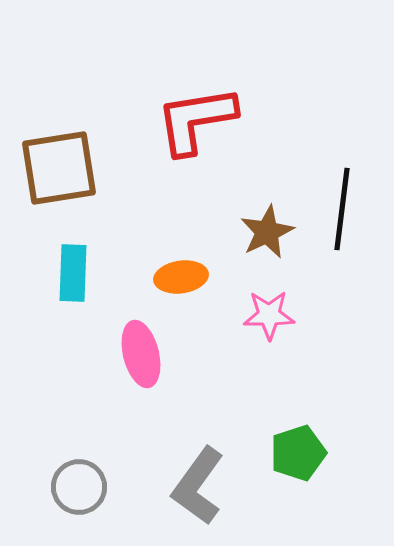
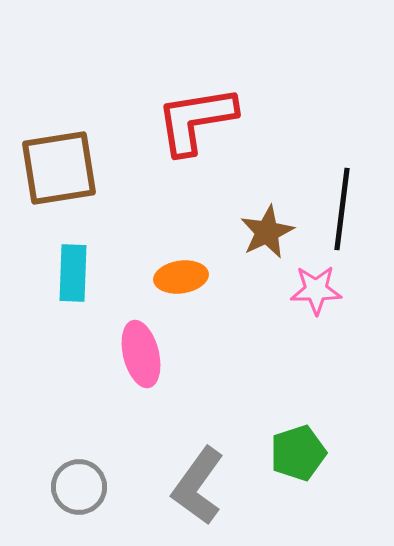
pink star: moved 47 px right, 25 px up
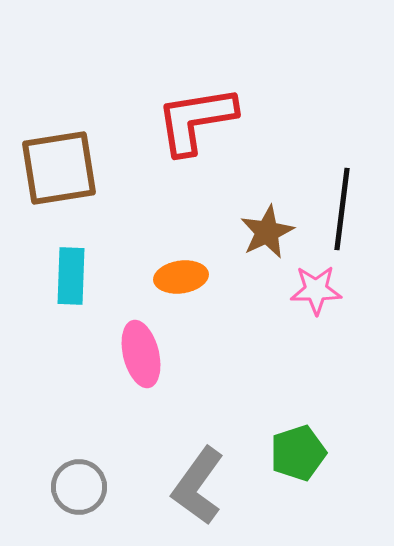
cyan rectangle: moved 2 px left, 3 px down
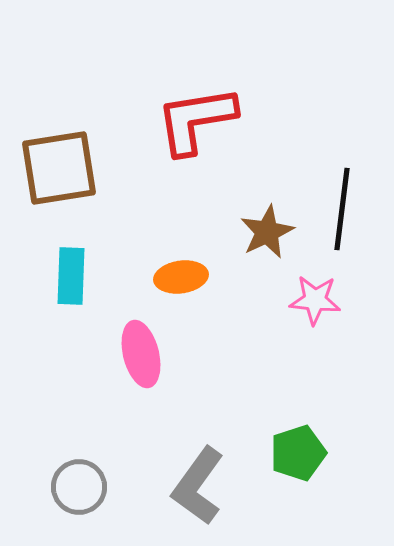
pink star: moved 1 px left, 10 px down; rotated 6 degrees clockwise
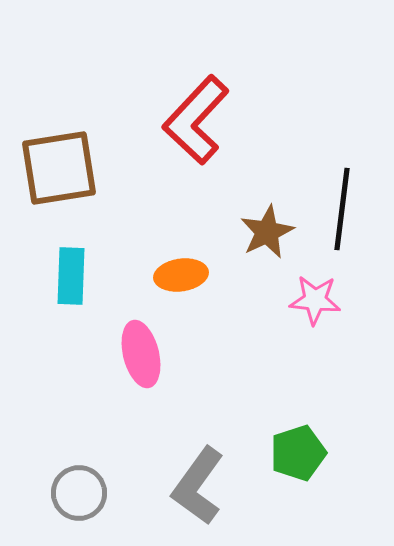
red L-shape: rotated 38 degrees counterclockwise
orange ellipse: moved 2 px up
gray circle: moved 6 px down
